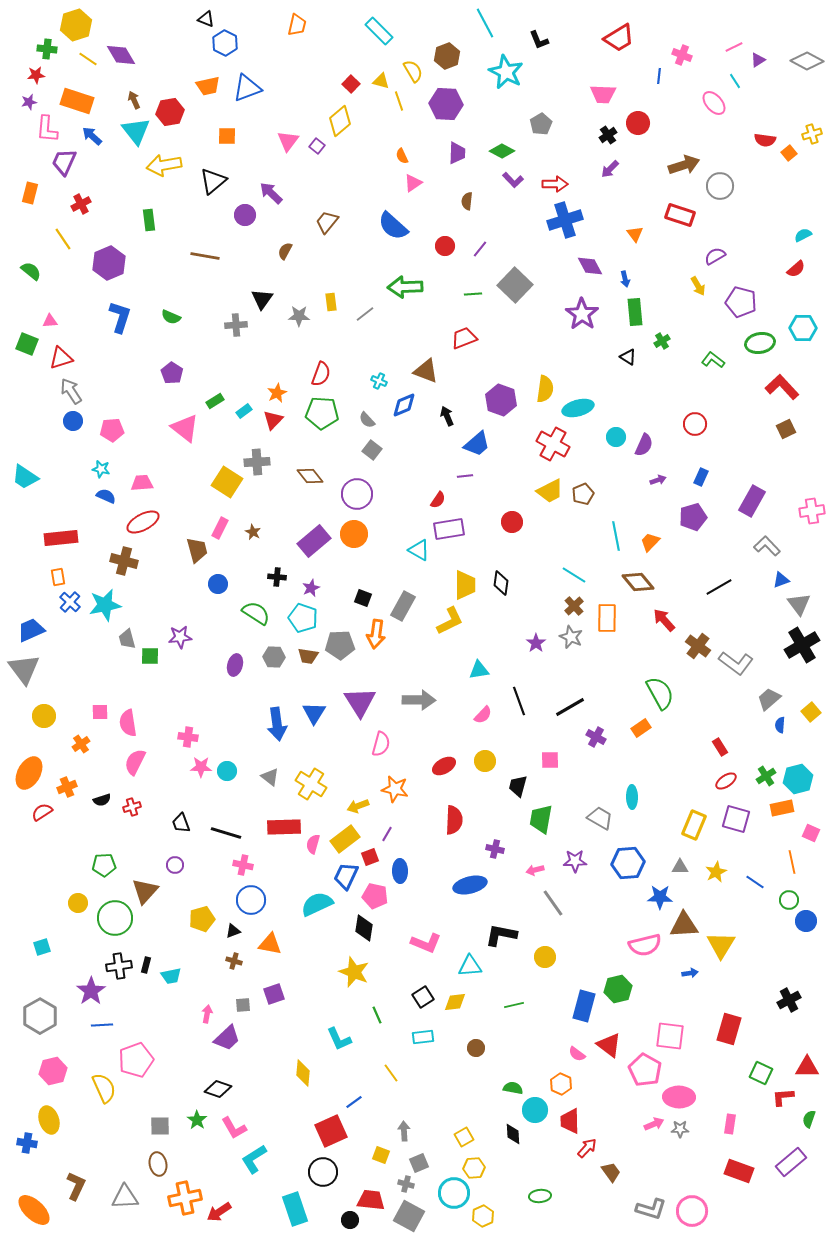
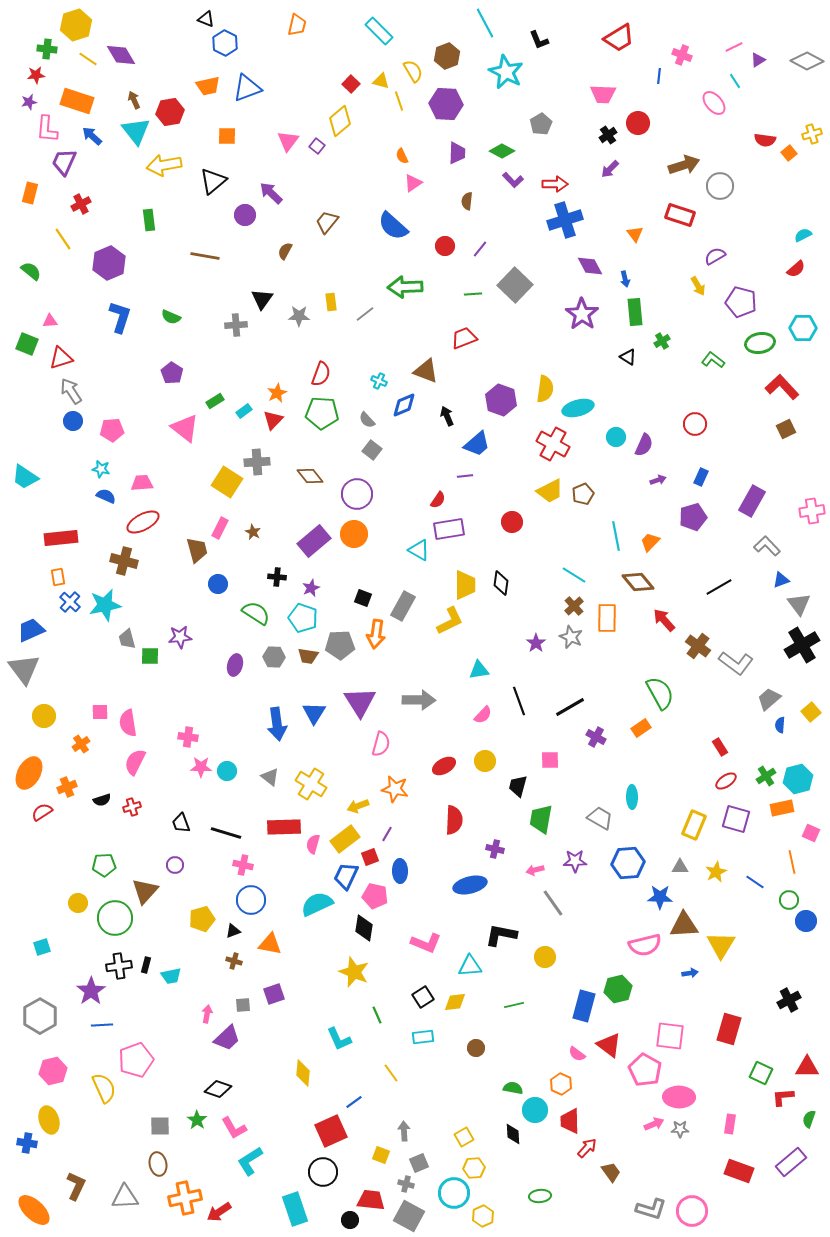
cyan L-shape at (254, 1159): moved 4 px left, 2 px down
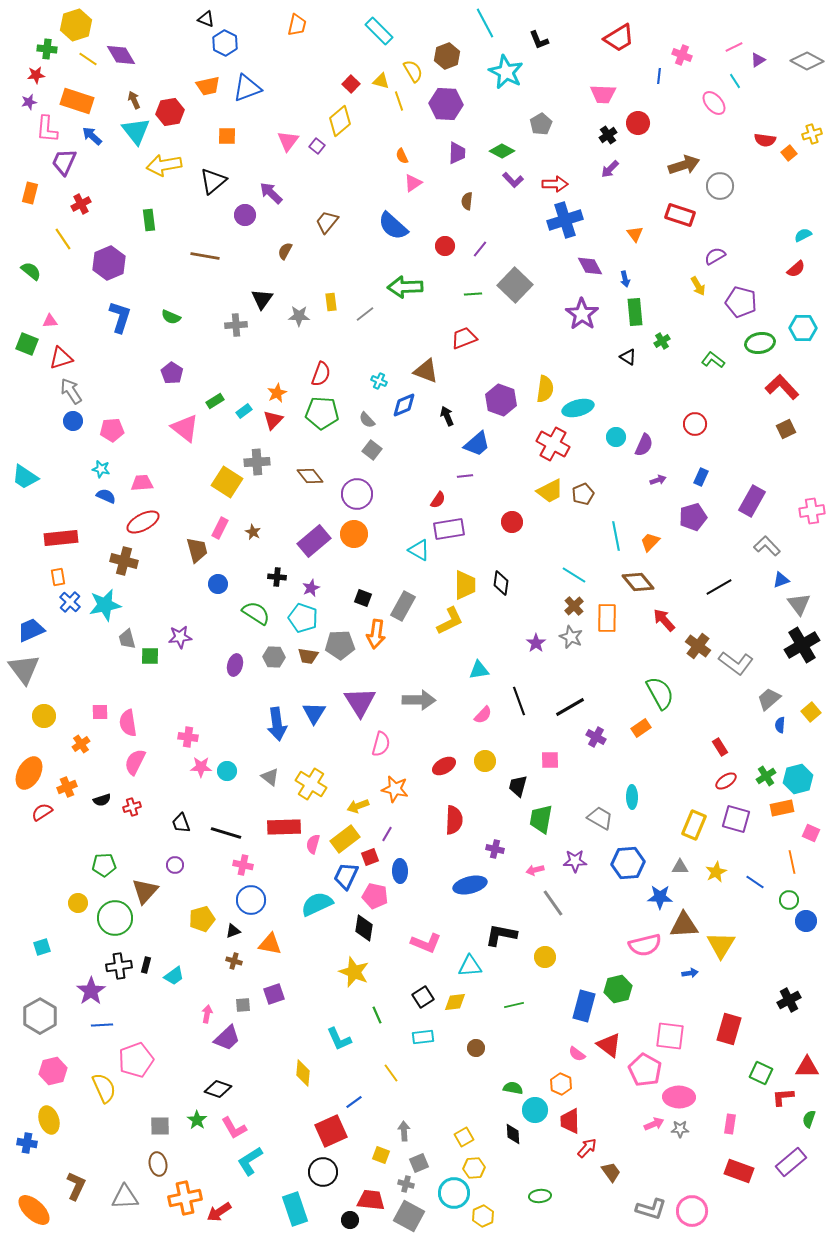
cyan trapezoid at (171, 976): moved 3 px right; rotated 25 degrees counterclockwise
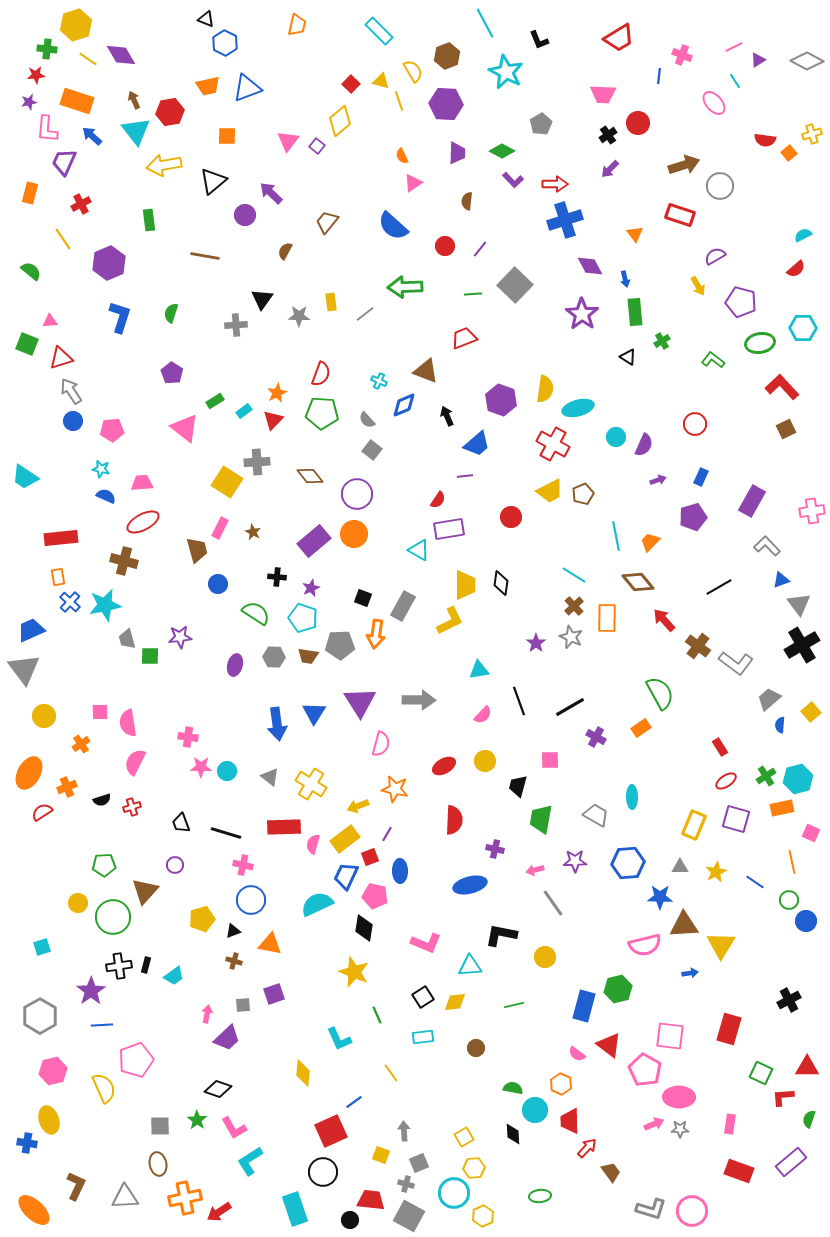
green semicircle at (171, 317): moved 4 px up; rotated 84 degrees clockwise
red circle at (512, 522): moved 1 px left, 5 px up
gray trapezoid at (600, 818): moved 4 px left, 3 px up
green circle at (115, 918): moved 2 px left, 1 px up
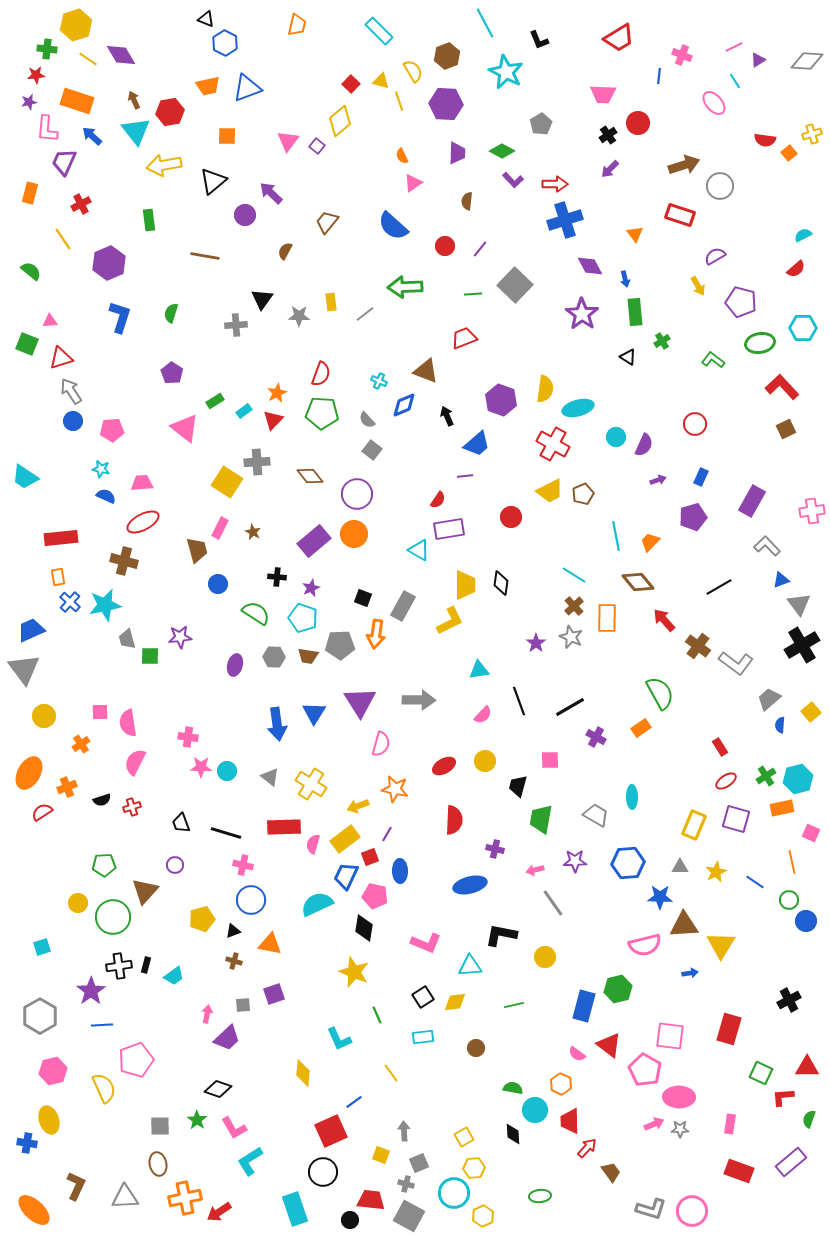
gray diamond at (807, 61): rotated 24 degrees counterclockwise
